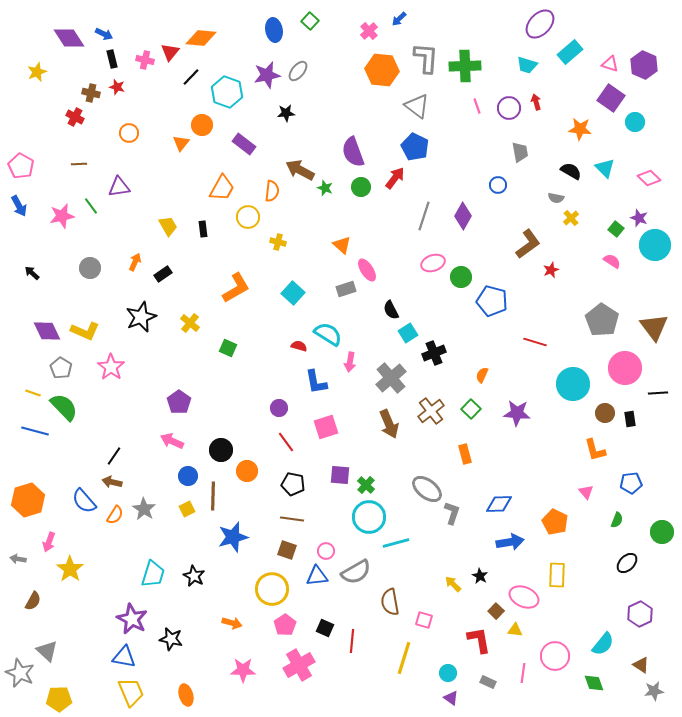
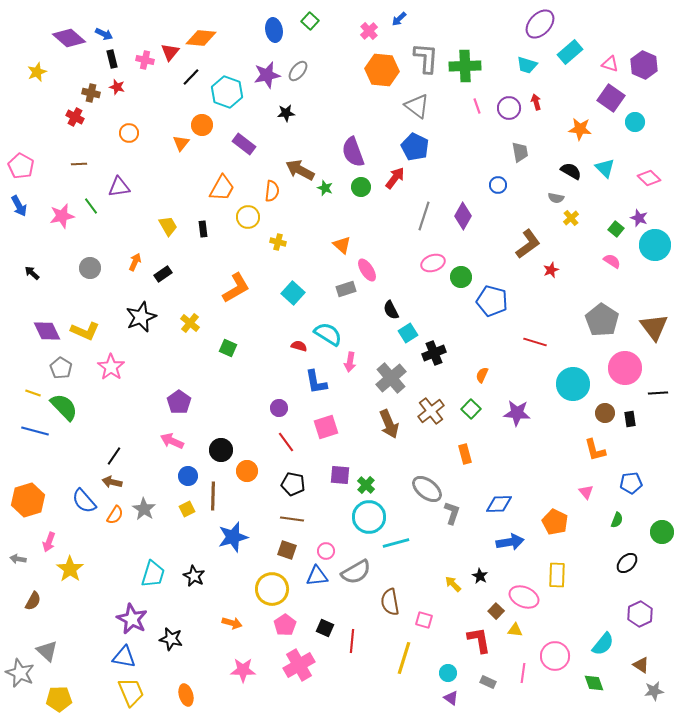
purple diamond at (69, 38): rotated 16 degrees counterclockwise
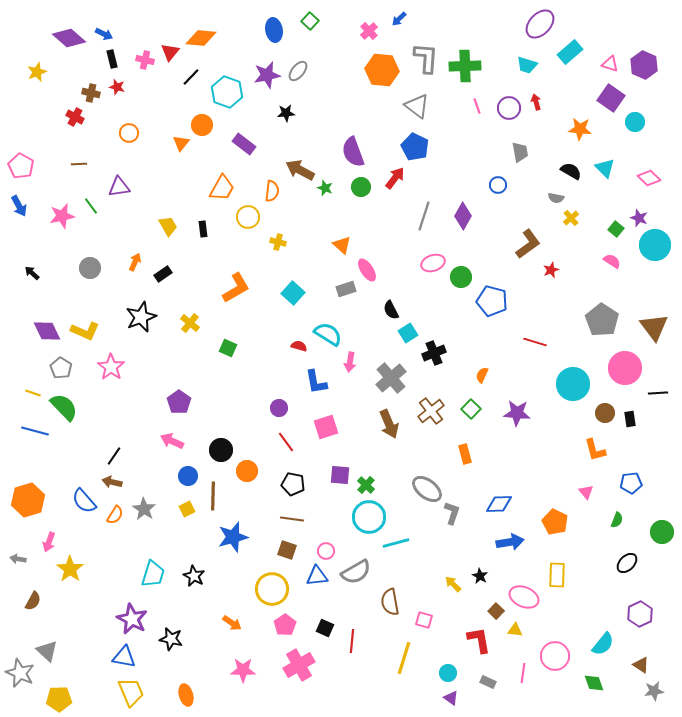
orange arrow at (232, 623): rotated 18 degrees clockwise
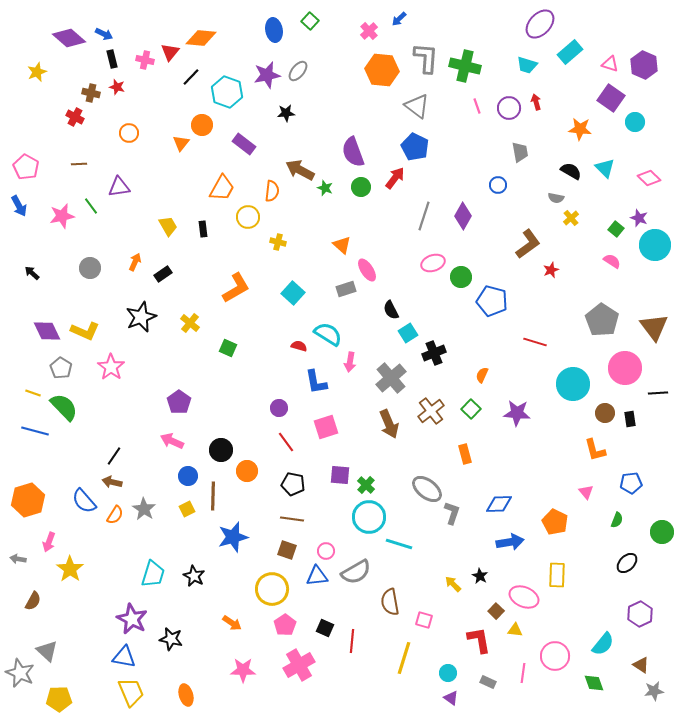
green cross at (465, 66): rotated 16 degrees clockwise
pink pentagon at (21, 166): moved 5 px right, 1 px down
cyan line at (396, 543): moved 3 px right, 1 px down; rotated 32 degrees clockwise
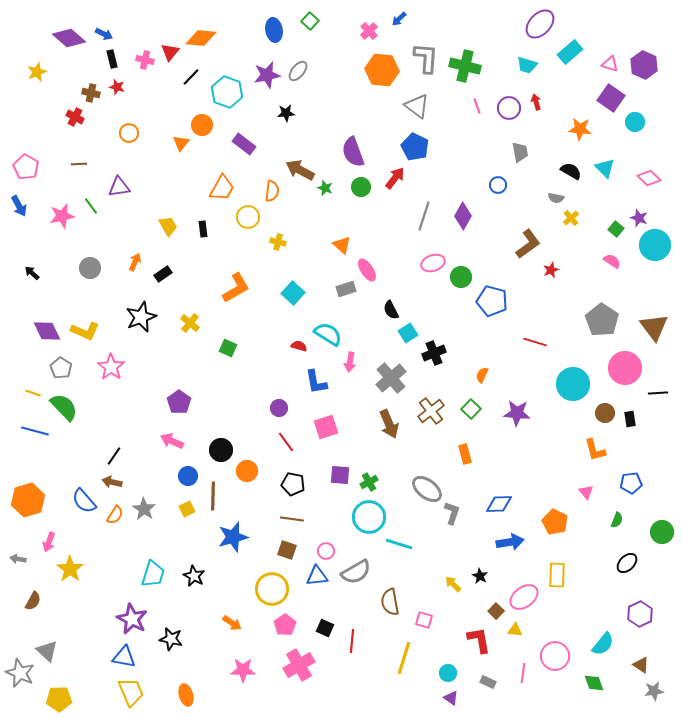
green cross at (366, 485): moved 3 px right, 3 px up; rotated 18 degrees clockwise
pink ellipse at (524, 597): rotated 60 degrees counterclockwise
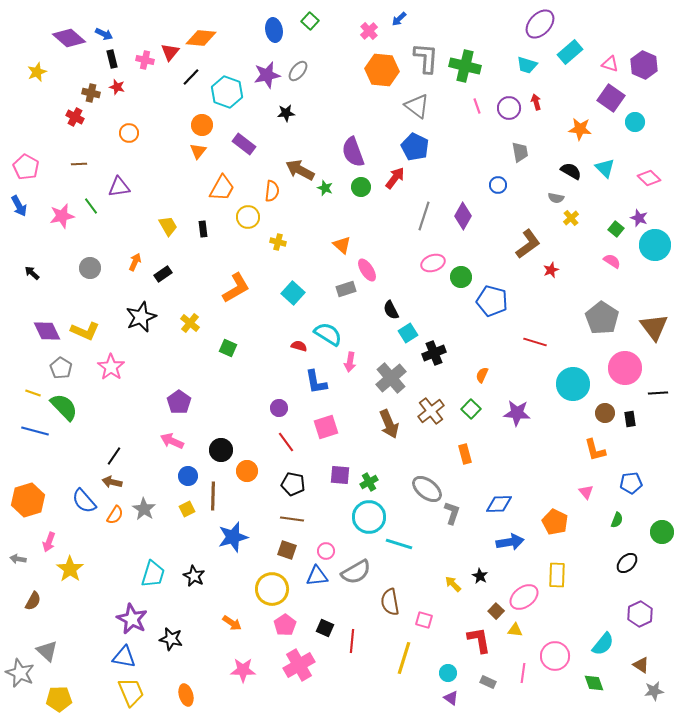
orange triangle at (181, 143): moved 17 px right, 8 px down
gray pentagon at (602, 320): moved 2 px up
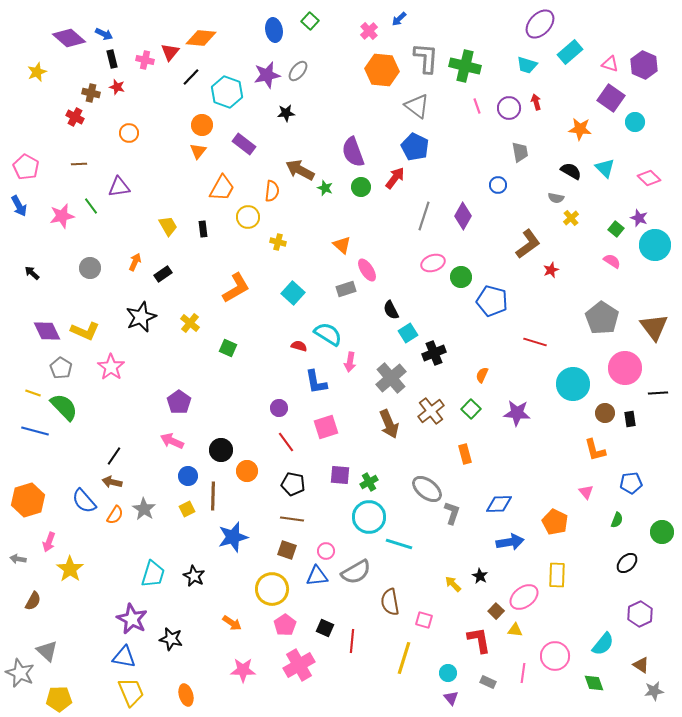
purple triangle at (451, 698): rotated 14 degrees clockwise
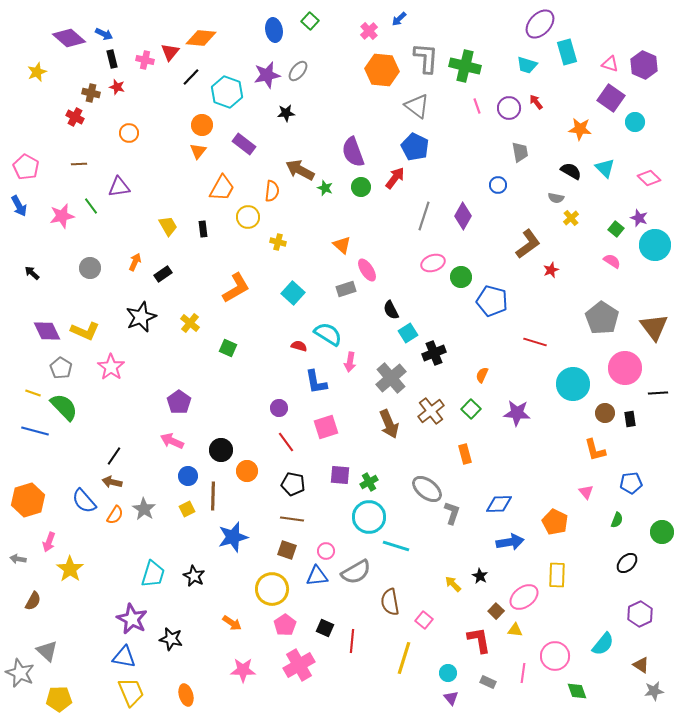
cyan rectangle at (570, 52): moved 3 px left; rotated 65 degrees counterclockwise
red arrow at (536, 102): rotated 21 degrees counterclockwise
cyan line at (399, 544): moved 3 px left, 2 px down
pink square at (424, 620): rotated 24 degrees clockwise
green diamond at (594, 683): moved 17 px left, 8 px down
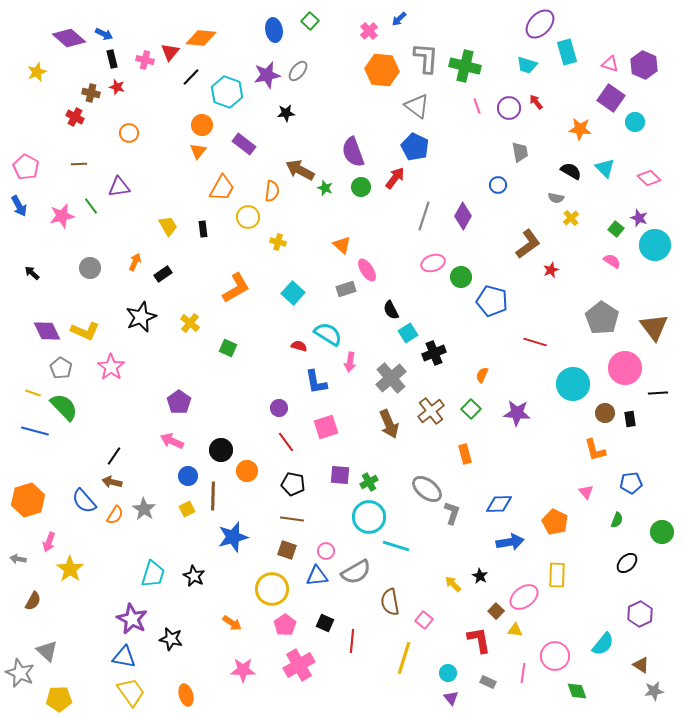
black square at (325, 628): moved 5 px up
yellow trapezoid at (131, 692): rotated 12 degrees counterclockwise
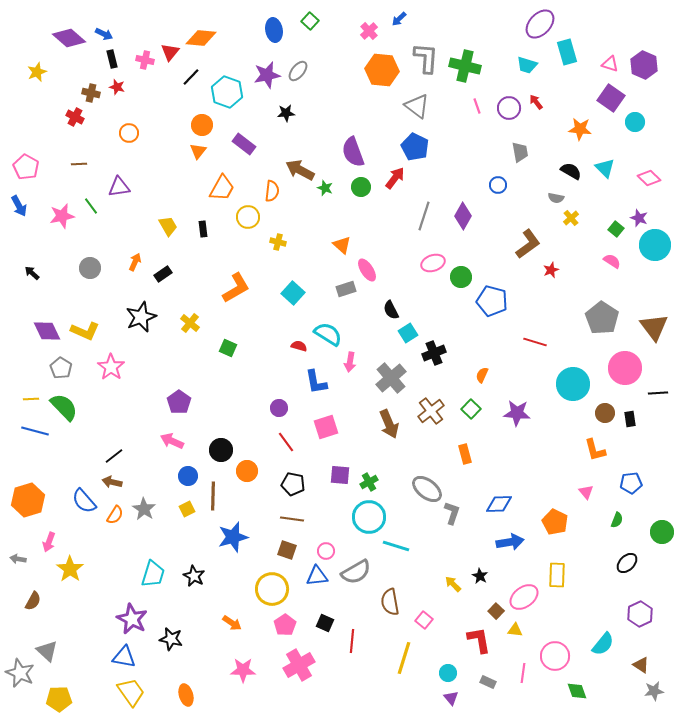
yellow line at (33, 393): moved 2 px left, 6 px down; rotated 21 degrees counterclockwise
black line at (114, 456): rotated 18 degrees clockwise
